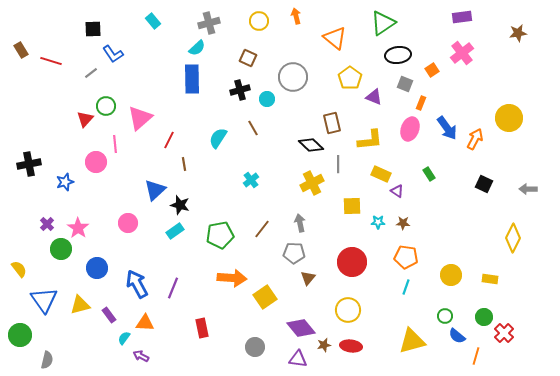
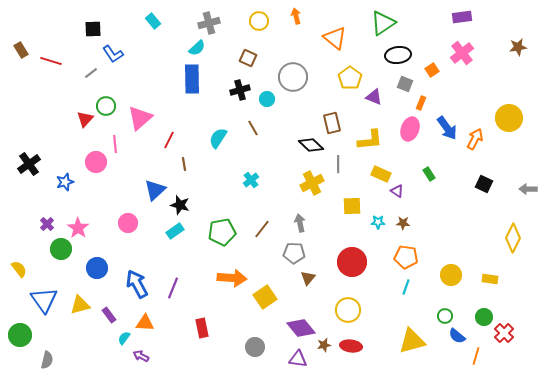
brown star at (518, 33): moved 14 px down
black cross at (29, 164): rotated 25 degrees counterclockwise
green pentagon at (220, 235): moved 2 px right, 3 px up
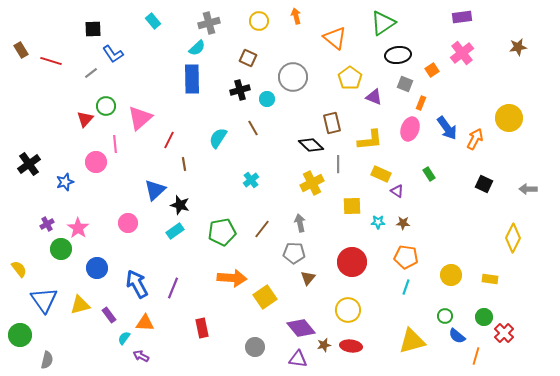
purple cross at (47, 224): rotated 16 degrees clockwise
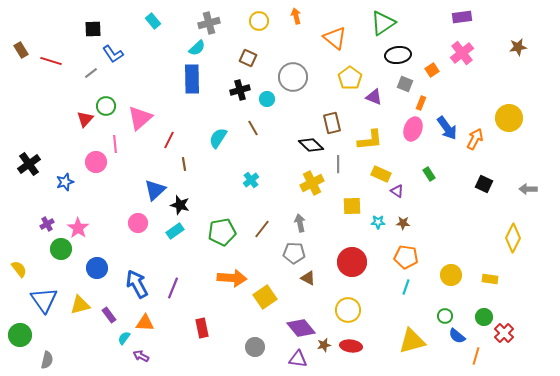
pink ellipse at (410, 129): moved 3 px right
pink circle at (128, 223): moved 10 px right
brown triangle at (308, 278): rotated 42 degrees counterclockwise
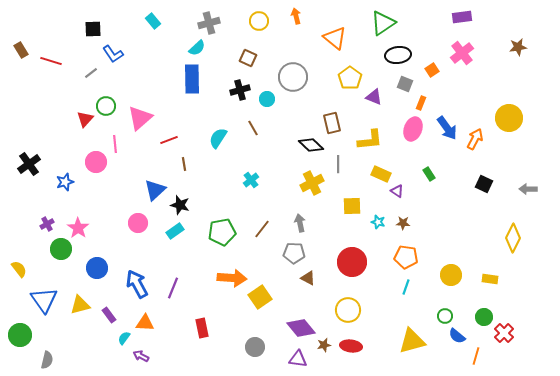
red line at (169, 140): rotated 42 degrees clockwise
cyan star at (378, 222): rotated 16 degrees clockwise
yellow square at (265, 297): moved 5 px left
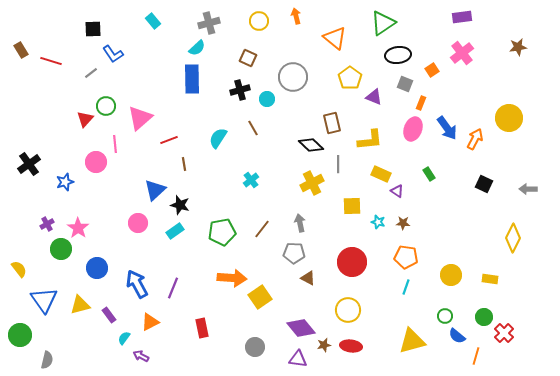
orange triangle at (145, 323): moved 5 px right, 1 px up; rotated 30 degrees counterclockwise
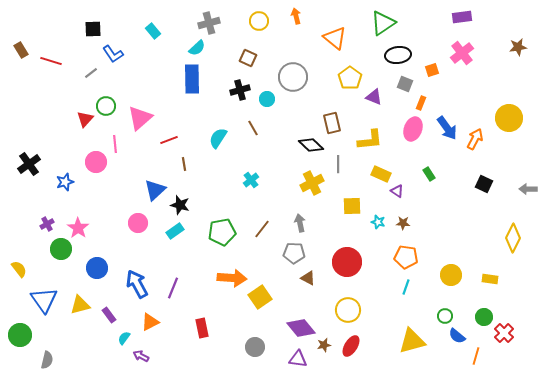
cyan rectangle at (153, 21): moved 10 px down
orange square at (432, 70): rotated 16 degrees clockwise
red circle at (352, 262): moved 5 px left
red ellipse at (351, 346): rotated 65 degrees counterclockwise
